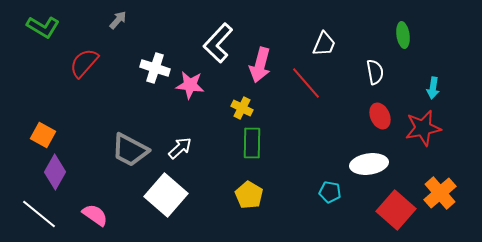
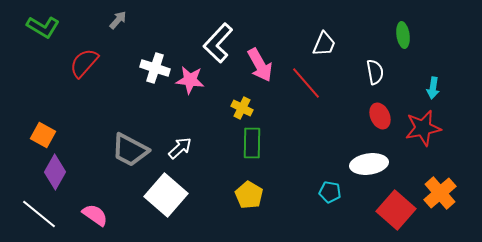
pink arrow: rotated 44 degrees counterclockwise
pink star: moved 5 px up
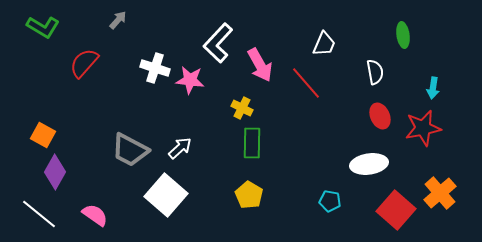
cyan pentagon: moved 9 px down
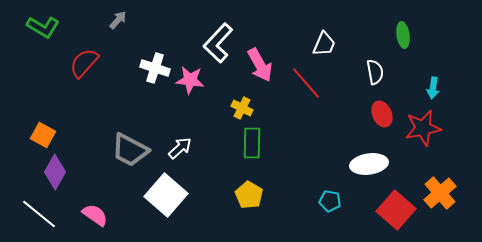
red ellipse: moved 2 px right, 2 px up
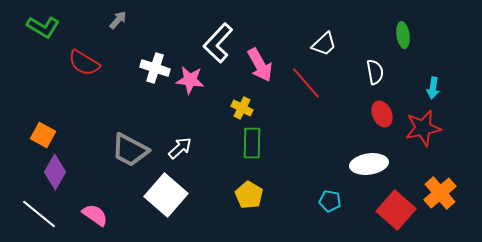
white trapezoid: rotated 24 degrees clockwise
red semicircle: rotated 100 degrees counterclockwise
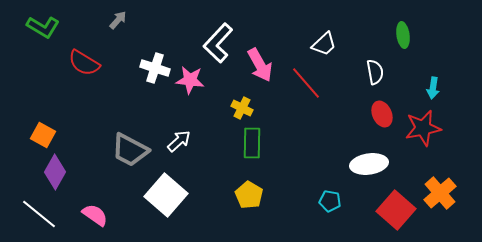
white arrow: moved 1 px left, 7 px up
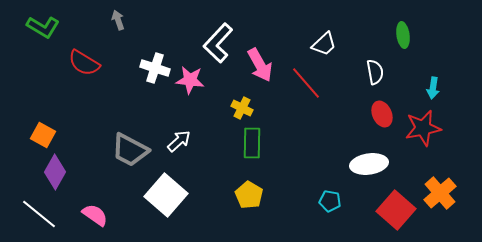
gray arrow: rotated 60 degrees counterclockwise
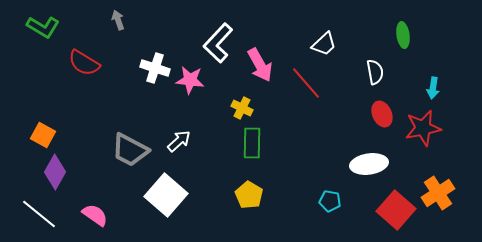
orange cross: moved 2 px left; rotated 8 degrees clockwise
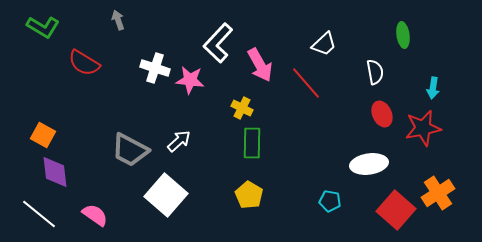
purple diamond: rotated 36 degrees counterclockwise
